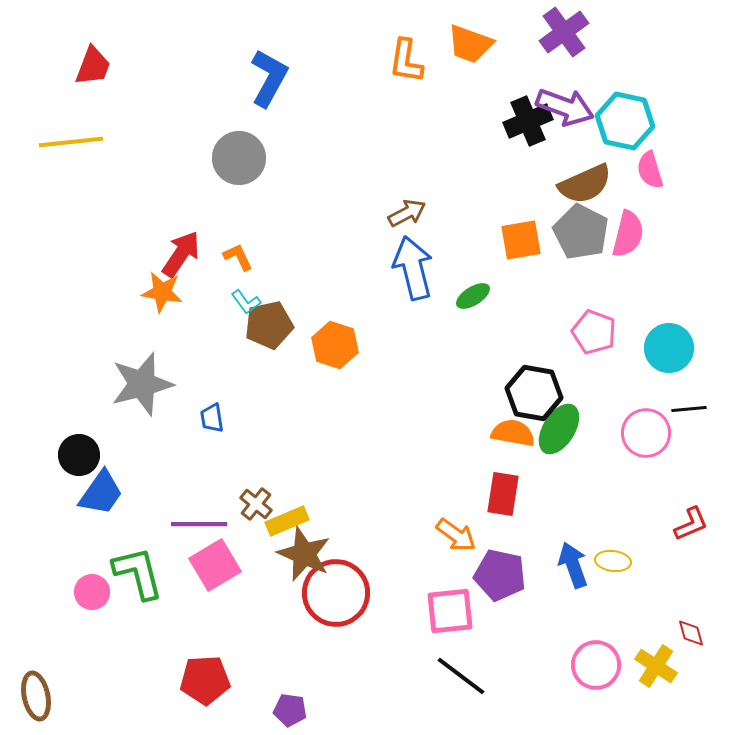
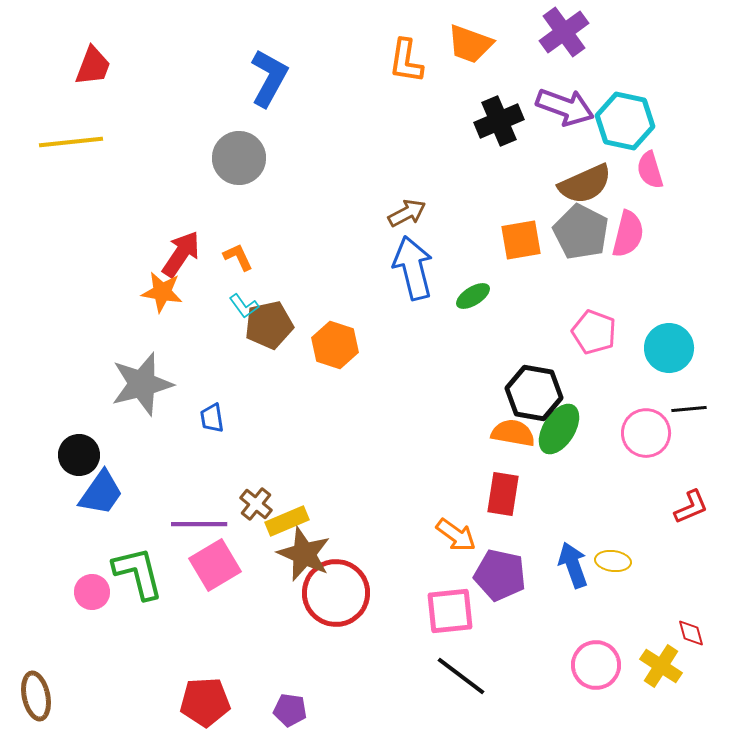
black cross at (528, 121): moved 29 px left
cyan L-shape at (246, 302): moved 2 px left, 4 px down
red L-shape at (691, 524): moved 17 px up
yellow cross at (656, 666): moved 5 px right
red pentagon at (205, 680): moved 22 px down
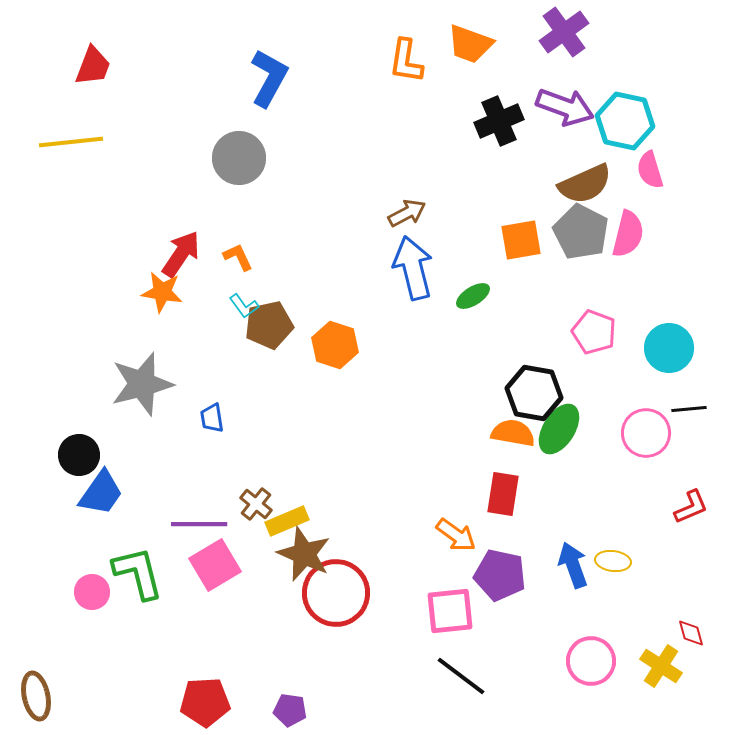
pink circle at (596, 665): moved 5 px left, 4 px up
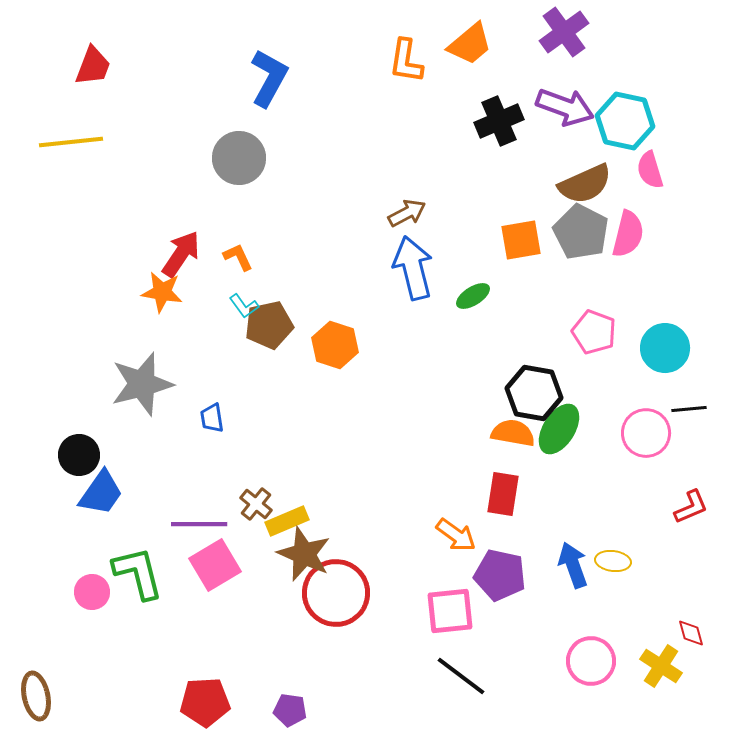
orange trapezoid at (470, 44): rotated 60 degrees counterclockwise
cyan circle at (669, 348): moved 4 px left
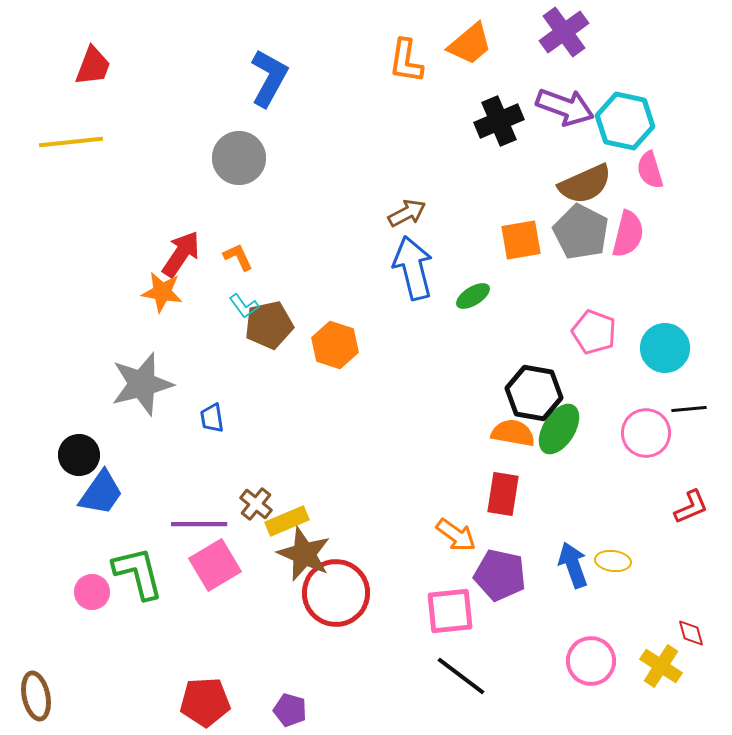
purple pentagon at (290, 710): rotated 8 degrees clockwise
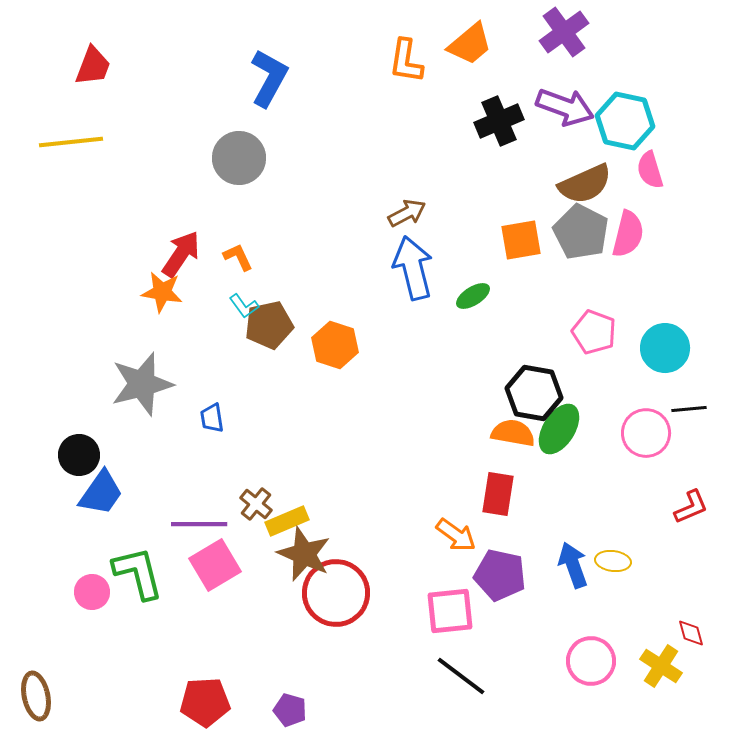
red rectangle at (503, 494): moved 5 px left
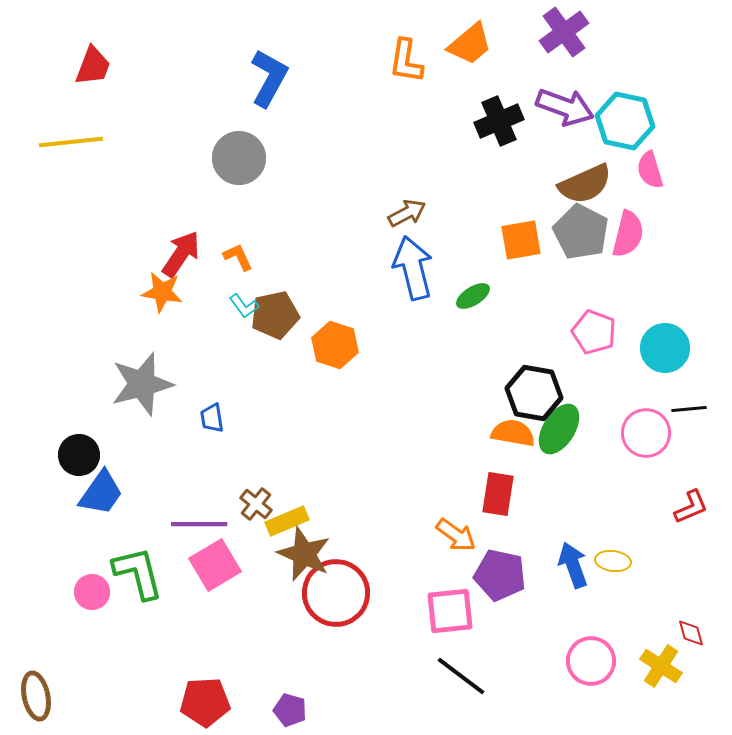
brown pentagon at (269, 325): moved 6 px right, 10 px up
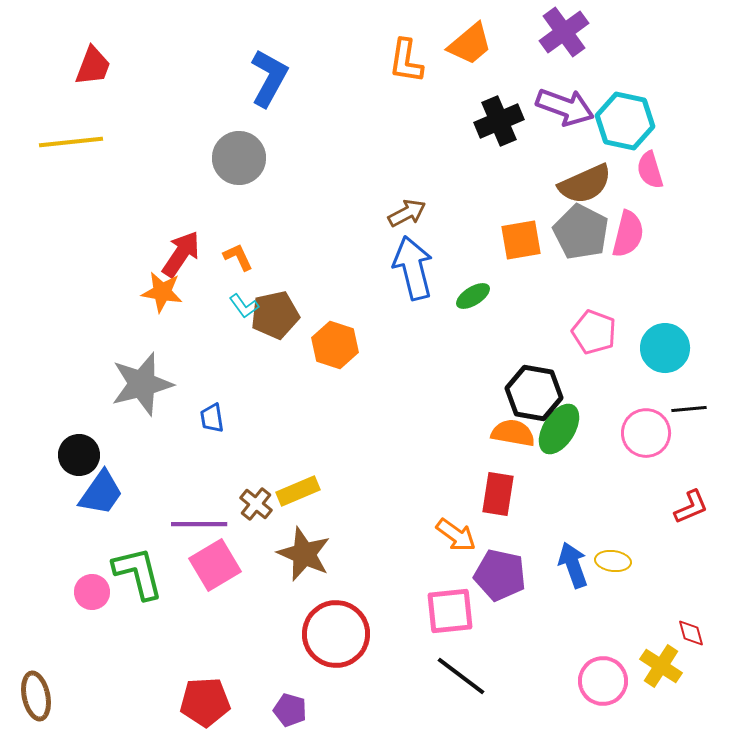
yellow rectangle at (287, 521): moved 11 px right, 30 px up
red circle at (336, 593): moved 41 px down
pink circle at (591, 661): moved 12 px right, 20 px down
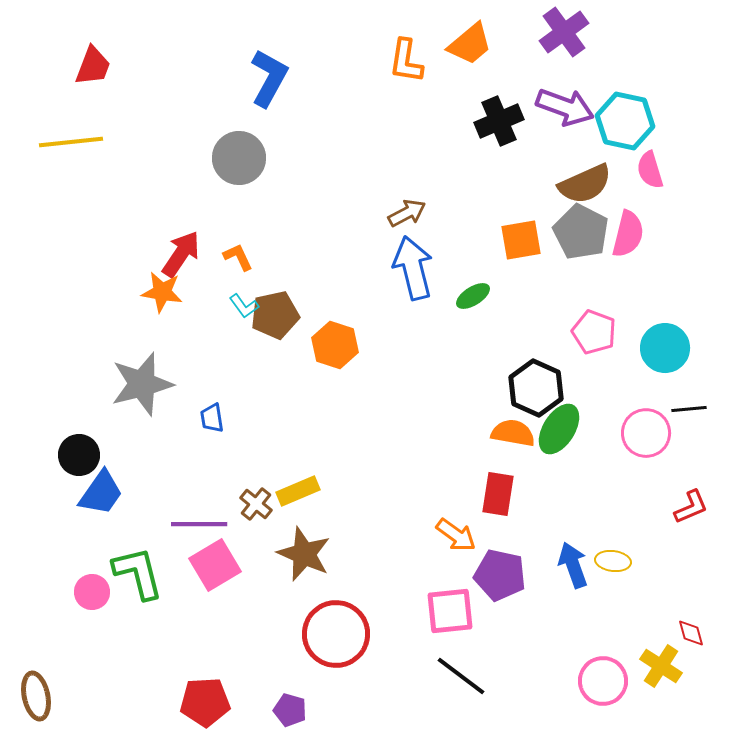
black hexagon at (534, 393): moved 2 px right, 5 px up; rotated 14 degrees clockwise
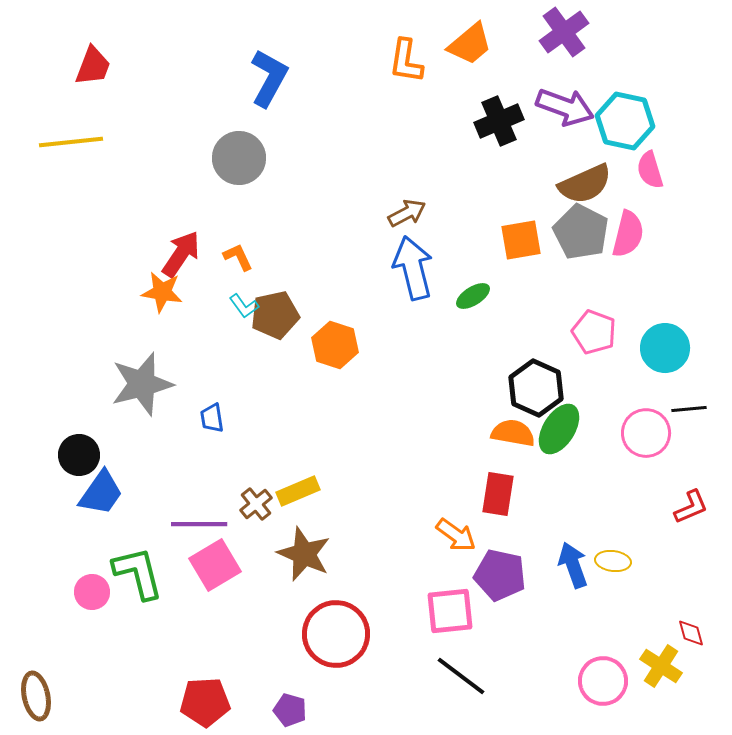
brown cross at (256, 504): rotated 12 degrees clockwise
